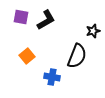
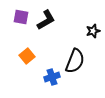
black semicircle: moved 2 px left, 5 px down
blue cross: rotated 28 degrees counterclockwise
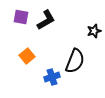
black star: moved 1 px right
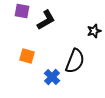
purple square: moved 1 px right, 6 px up
orange square: rotated 35 degrees counterclockwise
blue cross: rotated 28 degrees counterclockwise
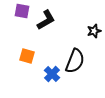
blue cross: moved 3 px up
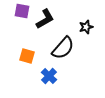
black L-shape: moved 1 px left, 1 px up
black star: moved 8 px left, 4 px up
black semicircle: moved 12 px left, 13 px up; rotated 20 degrees clockwise
blue cross: moved 3 px left, 2 px down
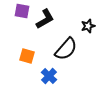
black star: moved 2 px right, 1 px up
black semicircle: moved 3 px right, 1 px down
